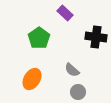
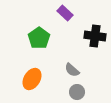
black cross: moved 1 px left, 1 px up
gray circle: moved 1 px left
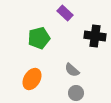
green pentagon: rotated 20 degrees clockwise
gray circle: moved 1 px left, 1 px down
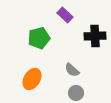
purple rectangle: moved 2 px down
black cross: rotated 10 degrees counterclockwise
